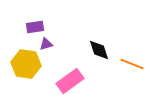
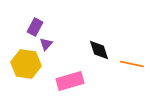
purple rectangle: rotated 54 degrees counterclockwise
purple triangle: rotated 32 degrees counterclockwise
orange line: rotated 10 degrees counterclockwise
pink rectangle: rotated 20 degrees clockwise
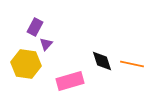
black diamond: moved 3 px right, 11 px down
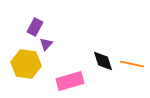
black diamond: moved 1 px right
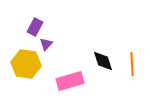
orange line: rotated 75 degrees clockwise
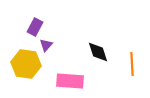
purple triangle: moved 1 px down
black diamond: moved 5 px left, 9 px up
pink rectangle: rotated 20 degrees clockwise
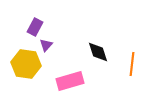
orange line: rotated 10 degrees clockwise
pink rectangle: rotated 20 degrees counterclockwise
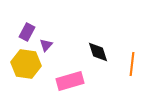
purple rectangle: moved 8 px left, 5 px down
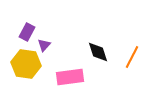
purple triangle: moved 2 px left
orange line: moved 7 px up; rotated 20 degrees clockwise
pink rectangle: moved 4 px up; rotated 8 degrees clockwise
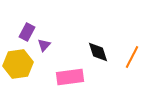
yellow hexagon: moved 8 px left; rotated 16 degrees counterclockwise
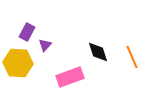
purple triangle: moved 1 px right
orange line: rotated 50 degrees counterclockwise
yellow hexagon: moved 1 px up; rotated 12 degrees clockwise
pink rectangle: rotated 12 degrees counterclockwise
